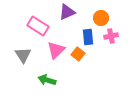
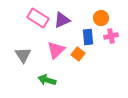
purple triangle: moved 5 px left, 8 px down
pink rectangle: moved 8 px up
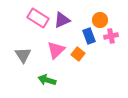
orange circle: moved 1 px left, 2 px down
blue rectangle: moved 1 px right, 1 px up; rotated 14 degrees counterclockwise
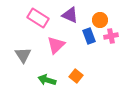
purple triangle: moved 8 px right, 5 px up; rotated 48 degrees clockwise
pink triangle: moved 5 px up
orange square: moved 2 px left, 22 px down
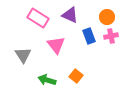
orange circle: moved 7 px right, 3 px up
pink triangle: rotated 24 degrees counterclockwise
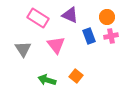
gray triangle: moved 6 px up
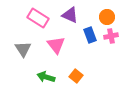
blue rectangle: moved 1 px right, 1 px up
green arrow: moved 1 px left, 3 px up
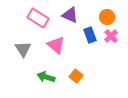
pink cross: rotated 32 degrees counterclockwise
pink triangle: rotated 12 degrees counterclockwise
